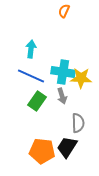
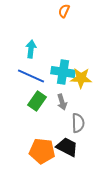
gray arrow: moved 6 px down
black trapezoid: rotated 85 degrees clockwise
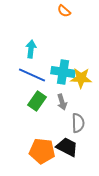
orange semicircle: rotated 72 degrees counterclockwise
blue line: moved 1 px right, 1 px up
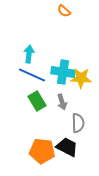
cyan arrow: moved 2 px left, 5 px down
green rectangle: rotated 66 degrees counterclockwise
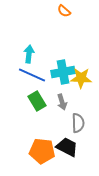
cyan cross: rotated 20 degrees counterclockwise
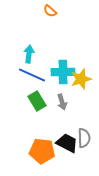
orange semicircle: moved 14 px left
cyan cross: rotated 10 degrees clockwise
yellow star: moved 1 px down; rotated 20 degrees counterclockwise
gray semicircle: moved 6 px right, 15 px down
black trapezoid: moved 4 px up
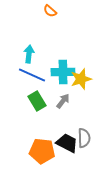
gray arrow: moved 1 px right, 1 px up; rotated 126 degrees counterclockwise
